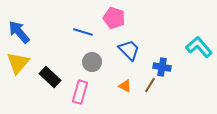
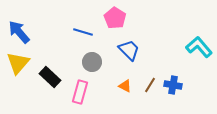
pink pentagon: moved 1 px right; rotated 15 degrees clockwise
blue cross: moved 11 px right, 18 px down
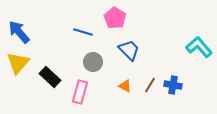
gray circle: moved 1 px right
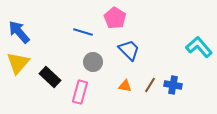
orange triangle: rotated 16 degrees counterclockwise
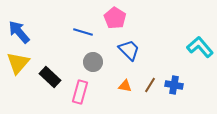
cyan L-shape: moved 1 px right
blue cross: moved 1 px right
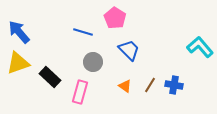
yellow triangle: rotated 30 degrees clockwise
orange triangle: rotated 24 degrees clockwise
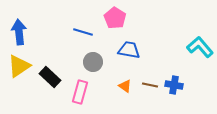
blue arrow: rotated 35 degrees clockwise
blue trapezoid: rotated 35 degrees counterclockwise
yellow triangle: moved 1 px right, 3 px down; rotated 15 degrees counterclockwise
brown line: rotated 70 degrees clockwise
